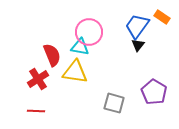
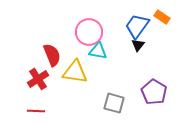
cyan triangle: moved 18 px right, 4 px down
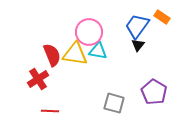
yellow triangle: moved 18 px up
red line: moved 14 px right
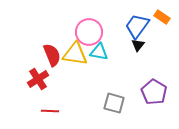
cyan triangle: moved 1 px right, 1 px down
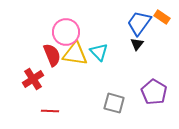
blue trapezoid: moved 2 px right, 3 px up
pink circle: moved 23 px left
black triangle: moved 1 px left, 1 px up
cyan triangle: rotated 36 degrees clockwise
red cross: moved 5 px left
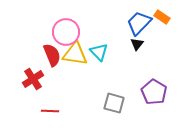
blue trapezoid: rotated 8 degrees clockwise
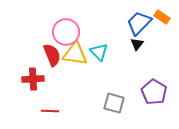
red cross: rotated 30 degrees clockwise
